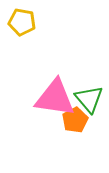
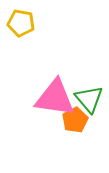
yellow pentagon: moved 1 px left, 1 px down
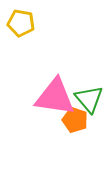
pink triangle: moved 1 px up
orange pentagon: rotated 25 degrees counterclockwise
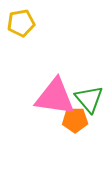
yellow pentagon: rotated 20 degrees counterclockwise
orange pentagon: rotated 20 degrees counterclockwise
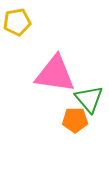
yellow pentagon: moved 4 px left, 1 px up
pink triangle: moved 23 px up
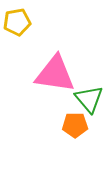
orange pentagon: moved 5 px down
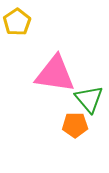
yellow pentagon: rotated 24 degrees counterclockwise
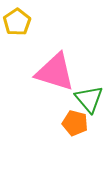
pink triangle: moved 2 px up; rotated 9 degrees clockwise
orange pentagon: moved 2 px up; rotated 15 degrees clockwise
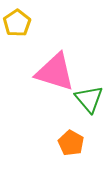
yellow pentagon: moved 1 px down
orange pentagon: moved 4 px left, 20 px down; rotated 15 degrees clockwise
